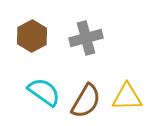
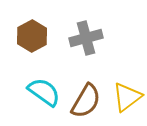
yellow triangle: rotated 36 degrees counterclockwise
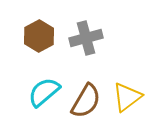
brown hexagon: moved 7 px right
cyan semicircle: rotated 76 degrees counterclockwise
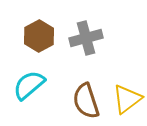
cyan semicircle: moved 15 px left, 7 px up
yellow triangle: moved 2 px down
brown semicircle: rotated 132 degrees clockwise
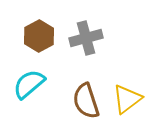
cyan semicircle: moved 1 px up
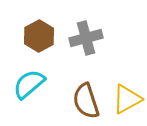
yellow triangle: rotated 8 degrees clockwise
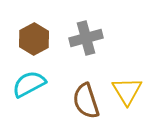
brown hexagon: moved 5 px left, 3 px down
cyan semicircle: rotated 12 degrees clockwise
yellow triangle: moved 8 px up; rotated 32 degrees counterclockwise
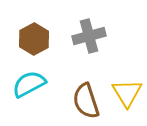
gray cross: moved 3 px right, 2 px up
yellow triangle: moved 2 px down
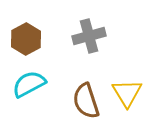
brown hexagon: moved 8 px left
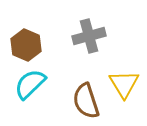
brown hexagon: moved 6 px down; rotated 8 degrees counterclockwise
cyan semicircle: moved 1 px right; rotated 16 degrees counterclockwise
yellow triangle: moved 3 px left, 9 px up
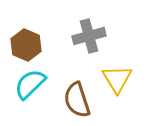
yellow triangle: moved 7 px left, 5 px up
brown semicircle: moved 9 px left, 1 px up
